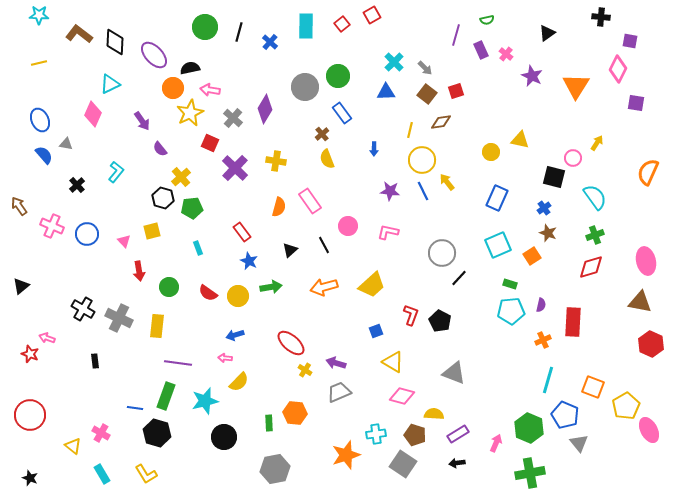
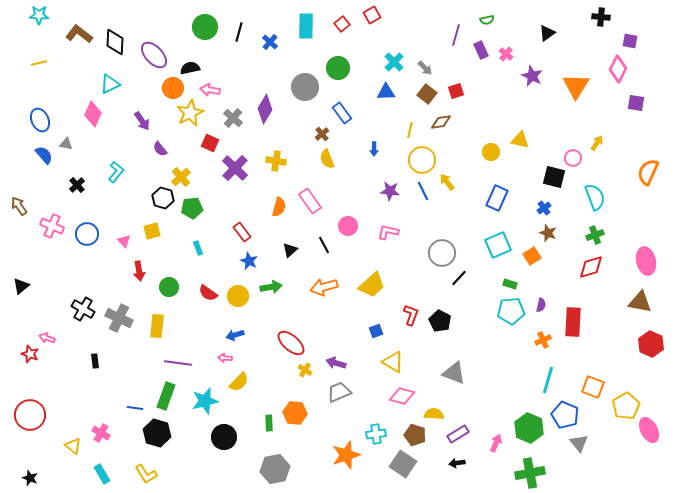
green circle at (338, 76): moved 8 px up
cyan semicircle at (595, 197): rotated 16 degrees clockwise
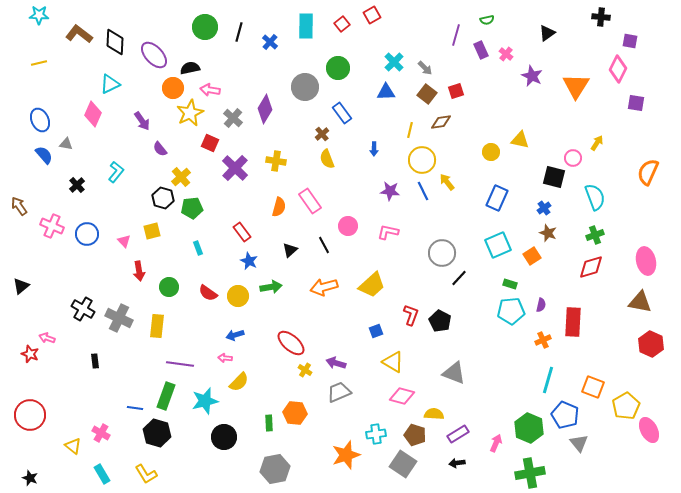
purple line at (178, 363): moved 2 px right, 1 px down
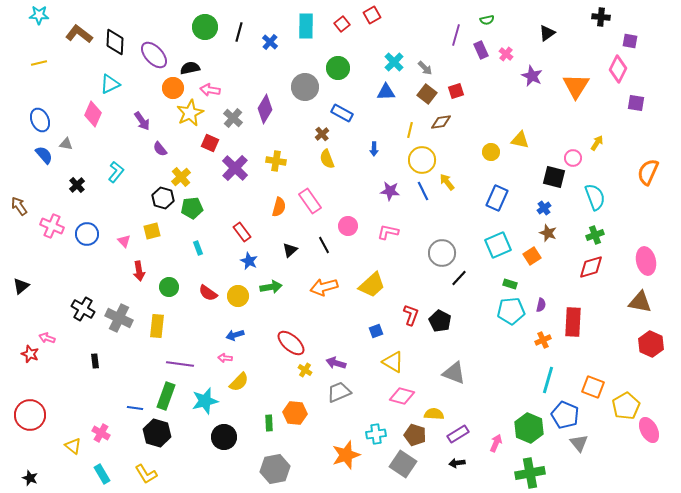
blue rectangle at (342, 113): rotated 25 degrees counterclockwise
